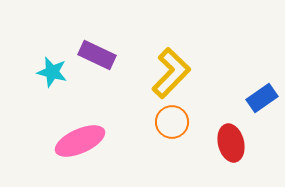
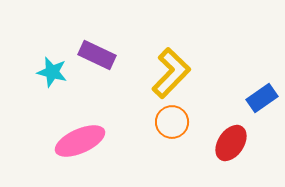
red ellipse: rotated 48 degrees clockwise
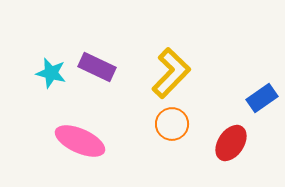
purple rectangle: moved 12 px down
cyan star: moved 1 px left, 1 px down
orange circle: moved 2 px down
pink ellipse: rotated 48 degrees clockwise
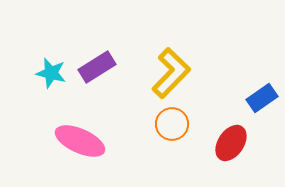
purple rectangle: rotated 57 degrees counterclockwise
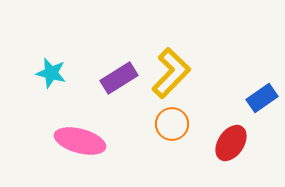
purple rectangle: moved 22 px right, 11 px down
pink ellipse: rotated 9 degrees counterclockwise
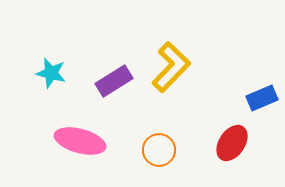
yellow L-shape: moved 6 px up
purple rectangle: moved 5 px left, 3 px down
blue rectangle: rotated 12 degrees clockwise
orange circle: moved 13 px left, 26 px down
red ellipse: moved 1 px right
